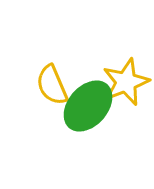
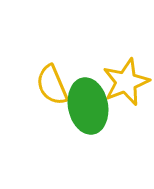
green ellipse: rotated 52 degrees counterclockwise
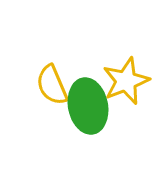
yellow star: moved 1 px up
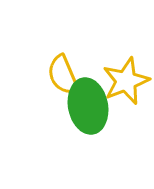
yellow semicircle: moved 11 px right, 10 px up
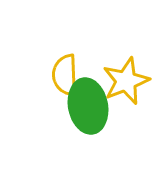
yellow semicircle: moved 2 px right; rotated 21 degrees clockwise
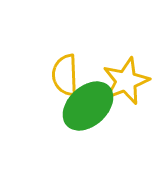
green ellipse: rotated 58 degrees clockwise
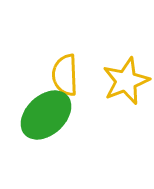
green ellipse: moved 42 px left, 9 px down
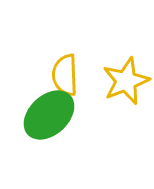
green ellipse: moved 3 px right
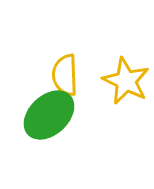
yellow star: rotated 24 degrees counterclockwise
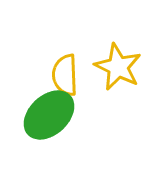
yellow star: moved 8 px left, 14 px up
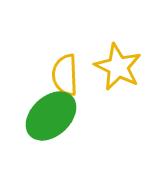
green ellipse: moved 2 px right, 1 px down
